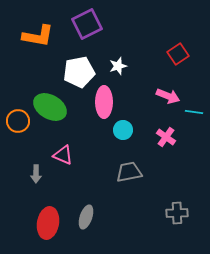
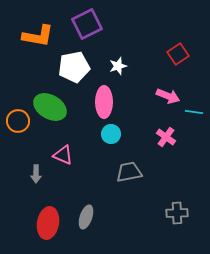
white pentagon: moved 5 px left, 5 px up
cyan circle: moved 12 px left, 4 px down
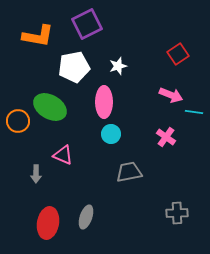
pink arrow: moved 3 px right, 1 px up
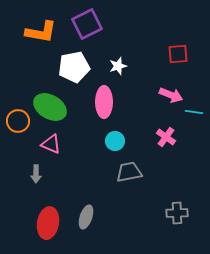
orange L-shape: moved 3 px right, 4 px up
red square: rotated 30 degrees clockwise
cyan circle: moved 4 px right, 7 px down
pink triangle: moved 12 px left, 11 px up
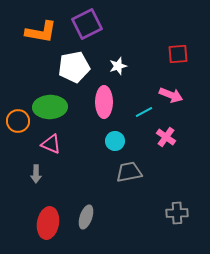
green ellipse: rotated 32 degrees counterclockwise
cyan line: moved 50 px left; rotated 36 degrees counterclockwise
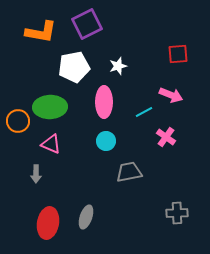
cyan circle: moved 9 px left
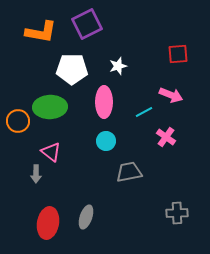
white pentagon: moved 2 px left, 2 px down; rotated 12 degrees clockwise
pink triangle: moved 8 px down; rotated 15 degrees clockwise
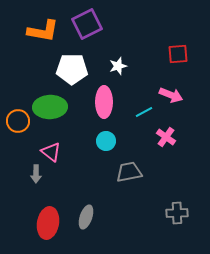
orange L-shape: moved 2 px right, 1 px up
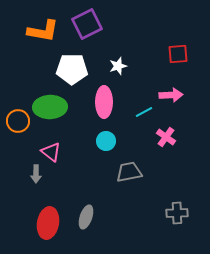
pink arrow: rotated 25 degrees counterclockwise
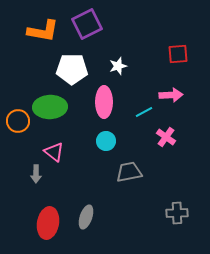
pink triangle: moved 3 px right
